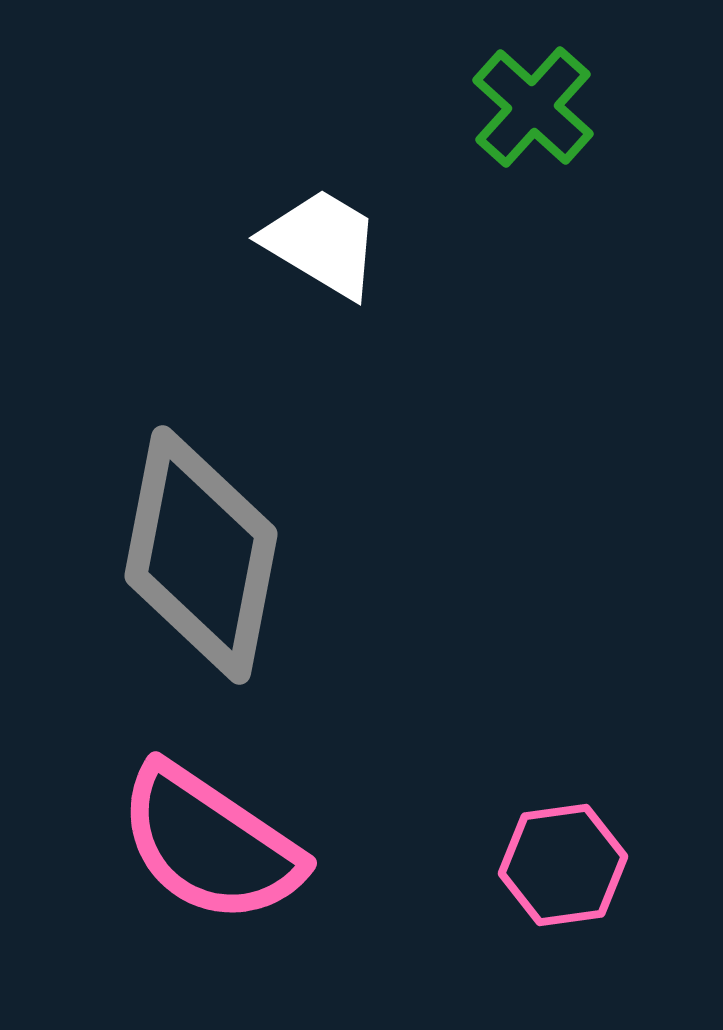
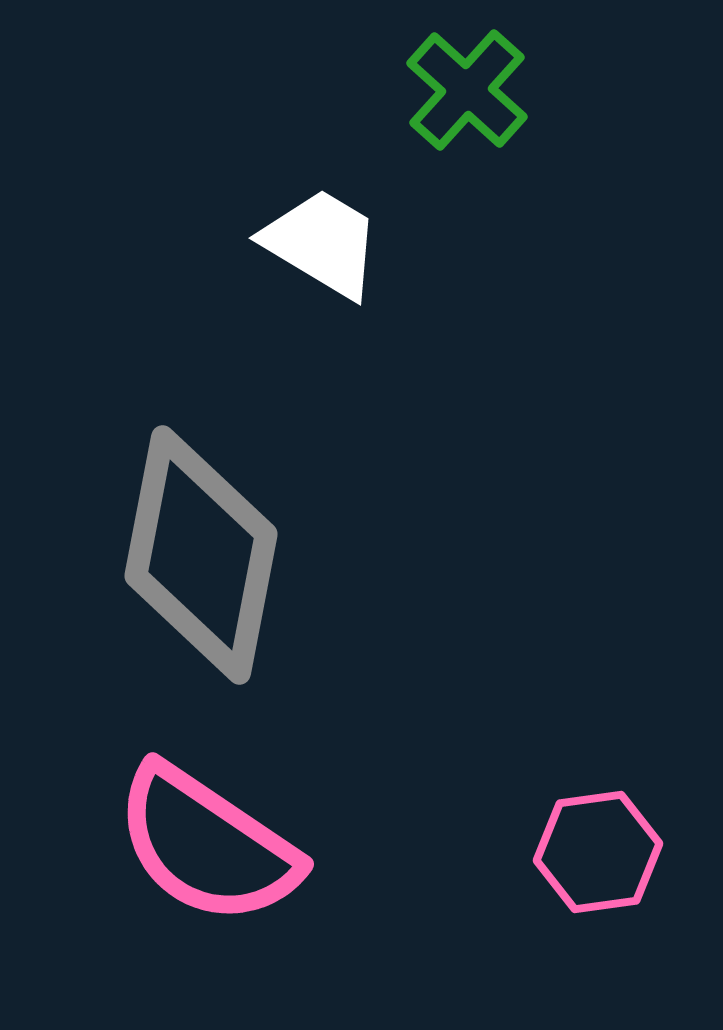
green cross: moved 66 px left, 17 px up
pink semicircle: moved 3 px left, 1 px down
pink hexagon: moved 35 px right, 13 px up
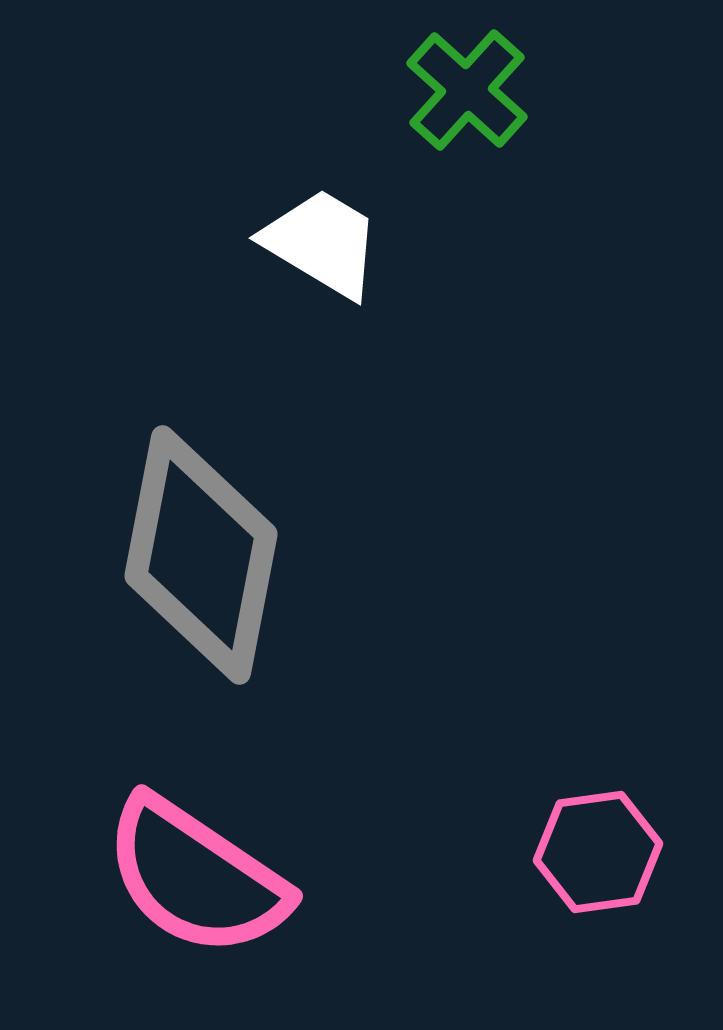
pink semicircle: moved 11 px left, 32 px down
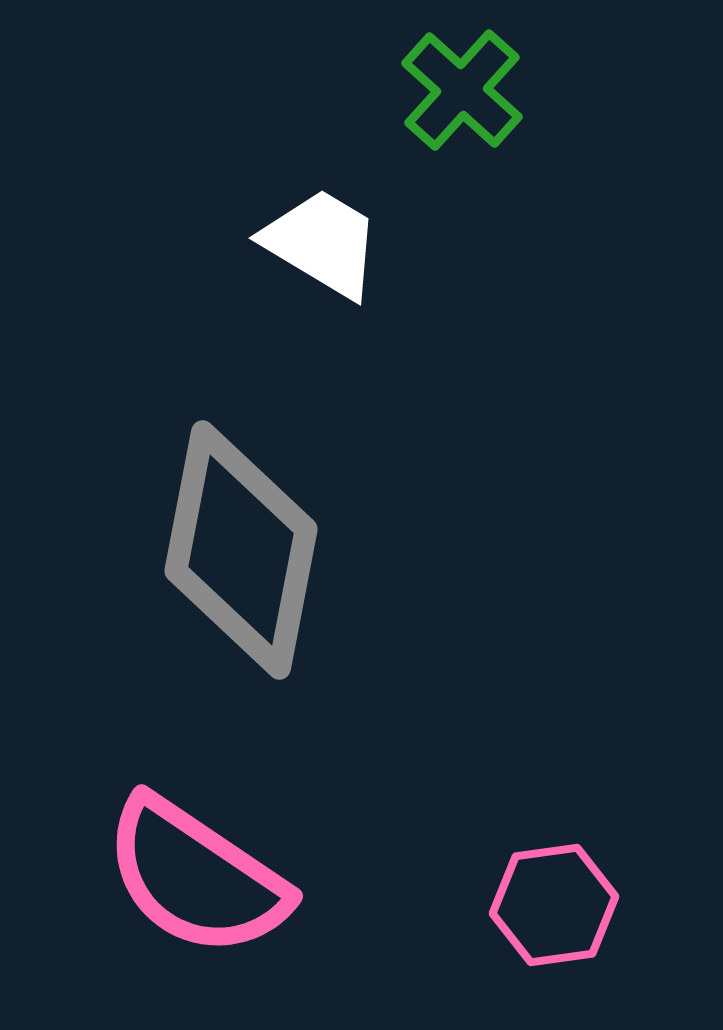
green cross: moved 5 px left
gray diamond: moved 40 px right, 5 px up
pink hexagon: moved 44 px left, 53 px down
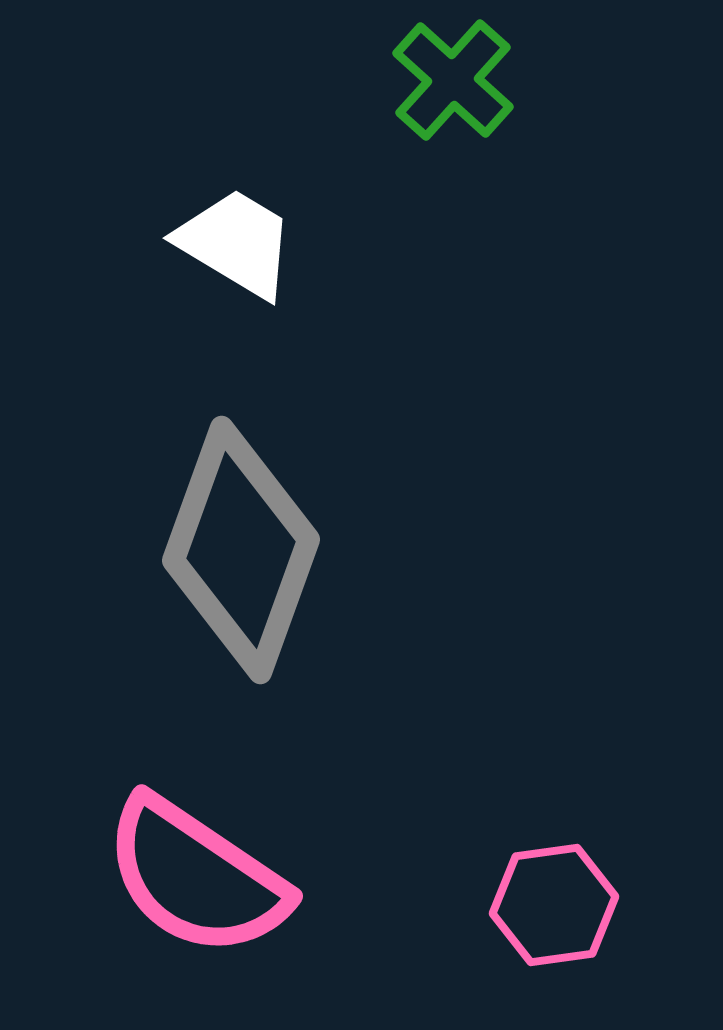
green cross: moved 9 px left, 10 px up
white trapezoid: moved 86 px left
gray diamond: rotated 9 degrees clockwise
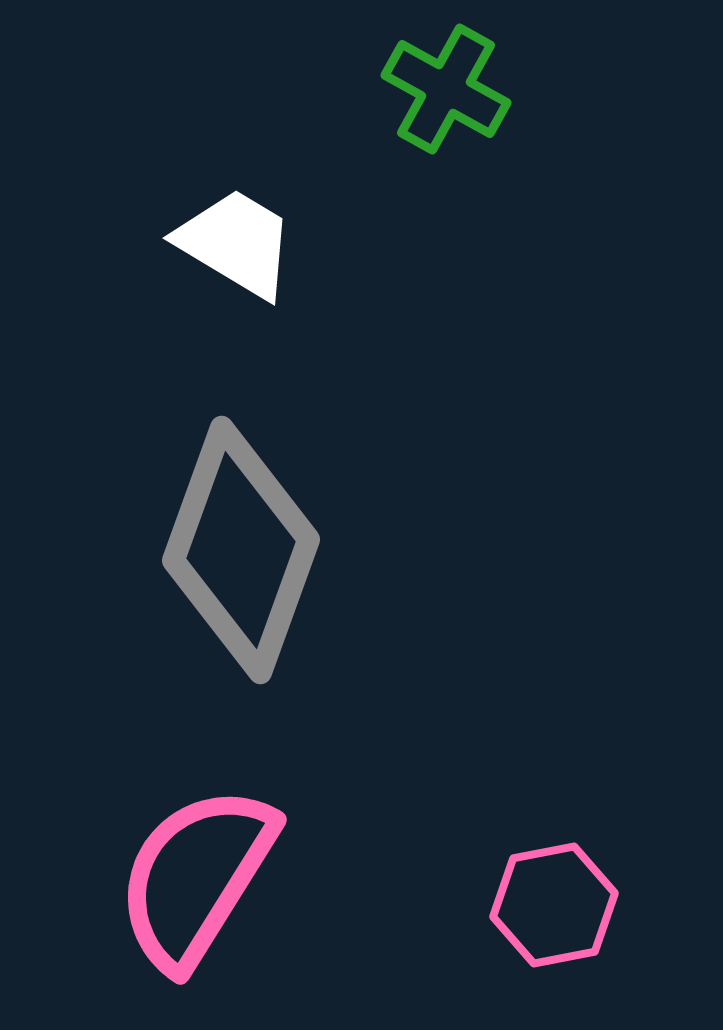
green cross: moved 7 px left, 9 px down; rotated 13 degrees counterclockwise
pink semicircle: rotated 88 degrees clockwise
pink hexagon: rotated 3 degrees counterclockwise
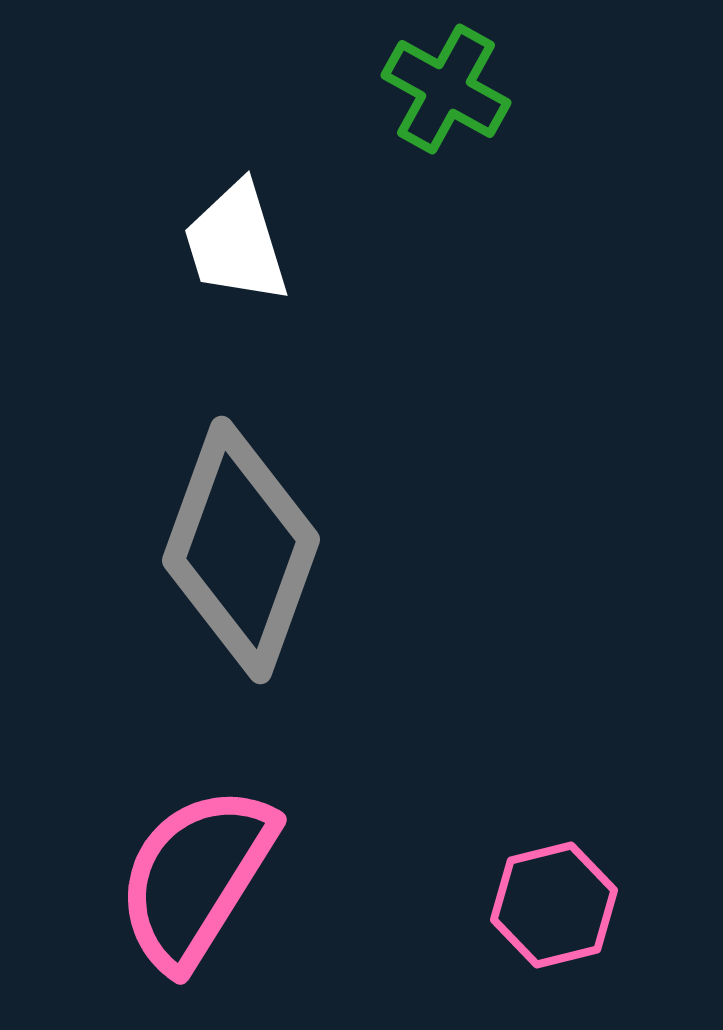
white trapezoid: rotated 138 degrees counterclockwise
pink hexagon: rotated 3 degrees counterclockwise
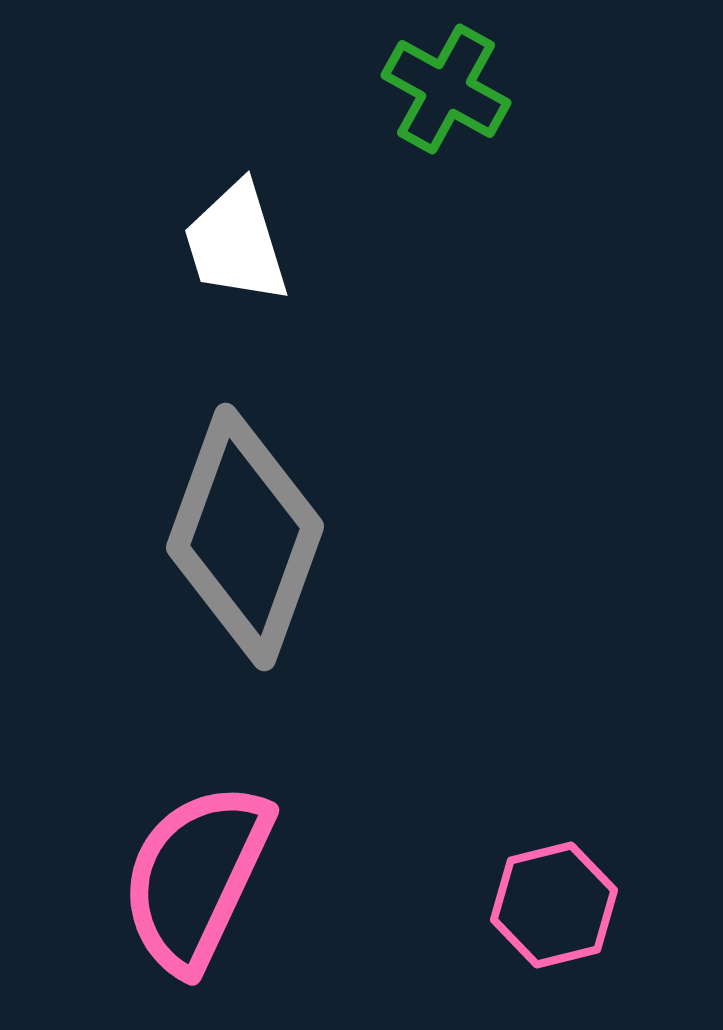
gray diamond: moved 4 px right, 13 px up
pink semicircle: rotated 7 degrees counterclockwise
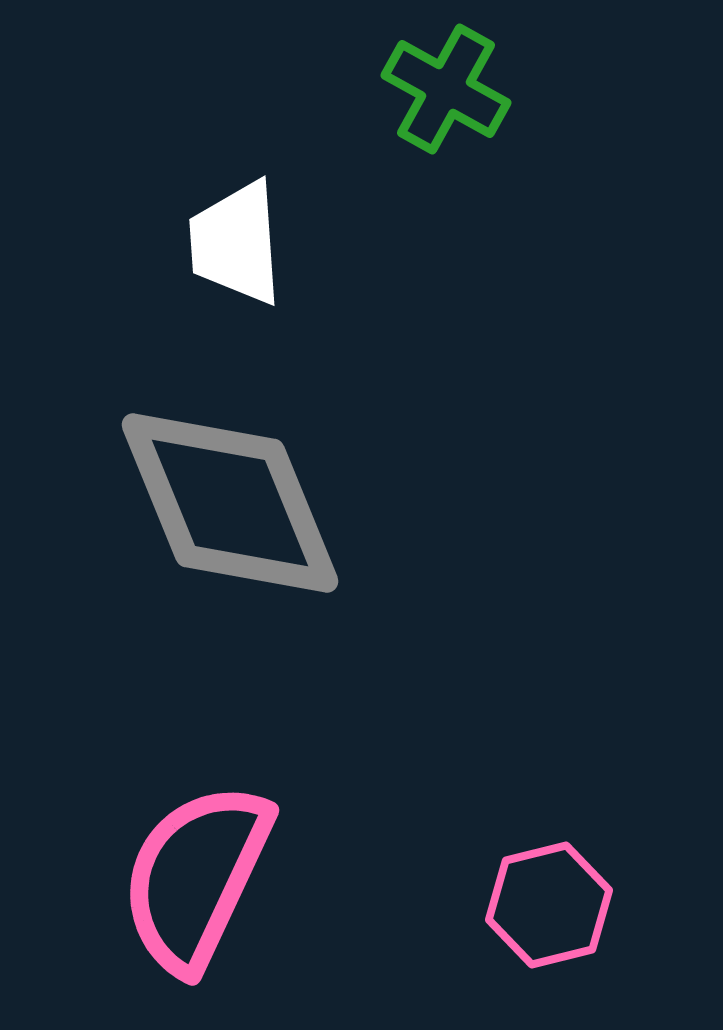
white trapezoid: rotated 13 degrees clockwise
gray diamond: moved 15 px left, 34 px up; rotated 42 degrees counterclockwise
pink hexagon: moved 5 px left
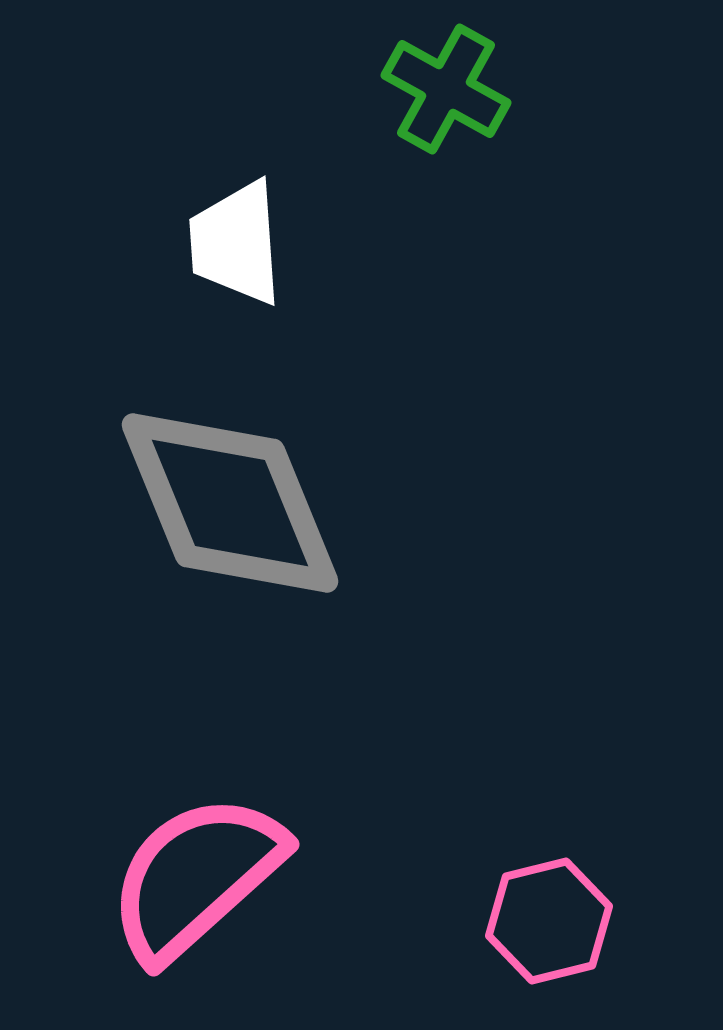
pink semicircle: rotated 23 degrees clockwise
pink hexagon: moved 16 px down
